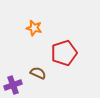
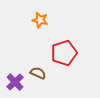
orange star: moved 6 px right, 8 px up
purple cross: moved 2 px right, 3 px up; rotated 24 degrees counterclockwise
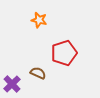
orange star: moved 1 px left
purple cross: moved 3 px left, 2 px down
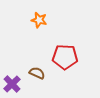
red pentagon: moved 1 px right, 4 px down; rotated 20 degrees clockwise
brown semicircle: moved 1 px left
